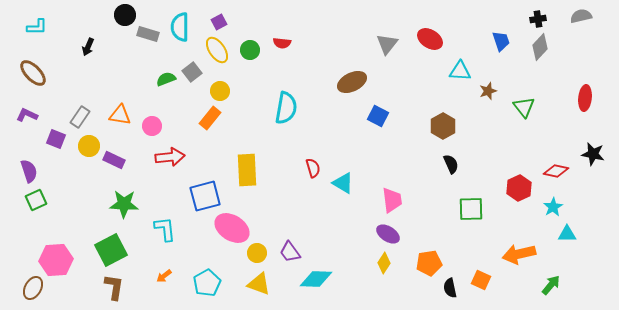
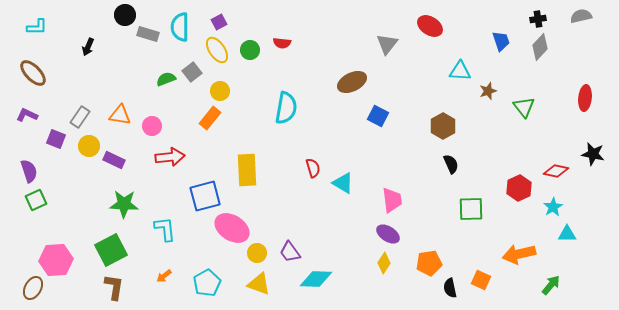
red ellipse at (430, 39): moved 13 px up
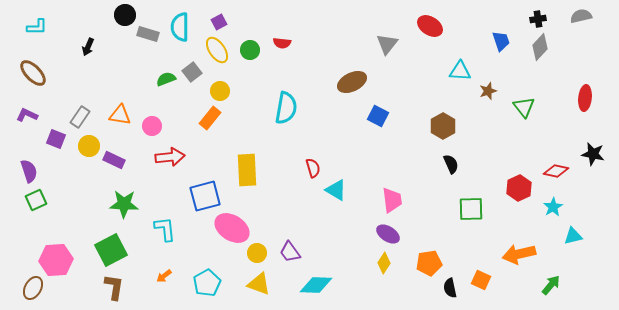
cyan triangle at (343, 183): moved 7 px left, 7 px down
cyan triangle at (567, 234): moved 6 px right, 2 px down; rotated 12 degrees counterclockwise
cyan diamond at (316, 279): moved 6 px down
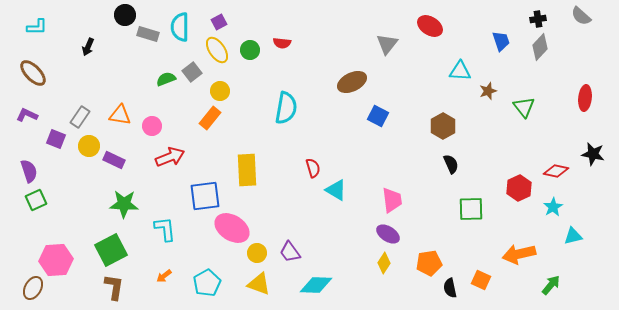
gray semicircle at (581, 16): rotated 125 degrees counterclockwise
red arrow at (170, 157): rotated 16 degrees counterclockwise
blue square at (205, 196): rotated 8 degrees clockwise
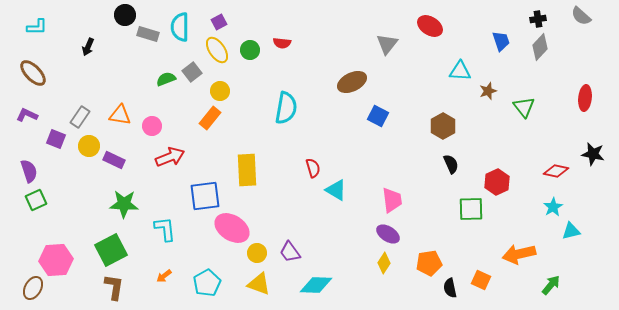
red hexagon at (519, 188): moved 22 px left, 6 px up
cyan triangle at (573, 236): moved 2 px left, 5 px up
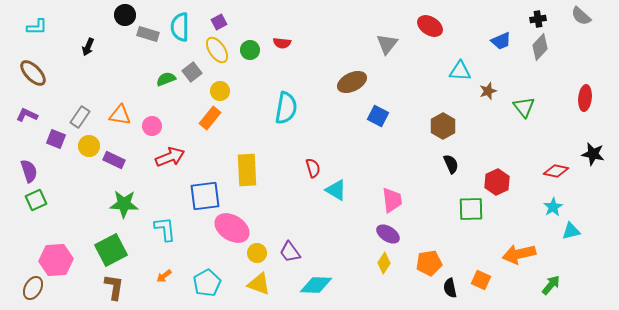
blue trapezoid at (501, 41): rotated 85 degrees clockwise
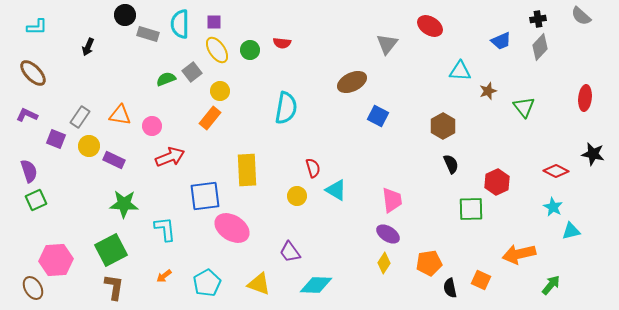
purple square at (219, 22): moved 5 px left; rotated 28 degrees clockwise
cyan semicircle at (180, 27): moved 3 px up
red diamond at (556, 171): rotated 15 degrees clockwise
cyan star at (553, 207): rotated 12 degrees counterclockwise
yellow circle at (257, 253): moved 40 px right, 57 px up
brown ellipse at (33, 288): rotated 60 degrees counterclockwise
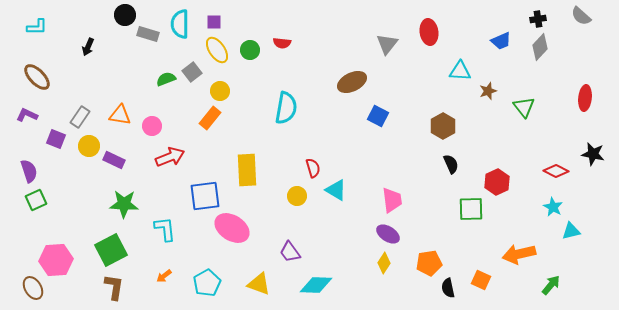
red ellipse at (430, 26): moved 1 px left, 6 px down; rotated 50 degrees clockwise
brown ellipse at (33, 73): moved 4 px right, 4 px down
black semicircle at (450, 288): moved 2 px left
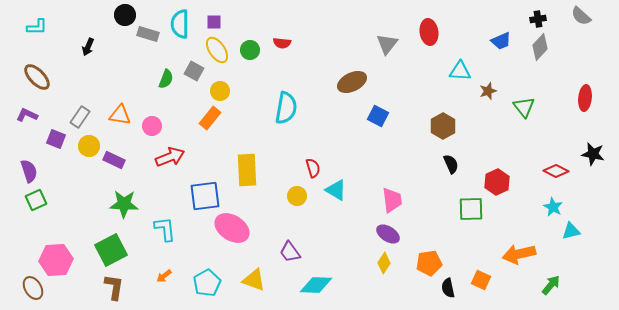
gray square at (192, 72): moved 2 px right, 1 px up; rotated 24 degrees counterclockwise
green semicircle at (166, 79): rotated 132 degrees clockwise
yellow triangle at (259, 284): moved 5 px left, 4 px up
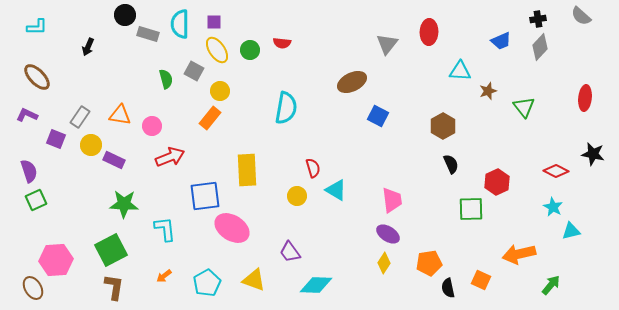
red ellipse at (429, 32): rotated 10 degrees clockwise
green semicircle at (166, 79): rotated 36 degrees counterclockwise
yellow circle at (89, 146): moved 2 px right, 1 px up
